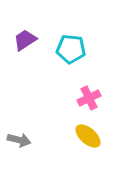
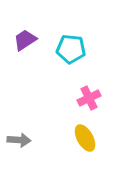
yellow ellipse: moved 3 px left, 2 px down; rotated 20 degrees clockwise
gray arrow: rotated 10 degrees counterclockwise
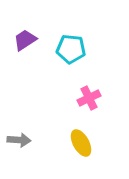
yellow ellipse: moved 4 px left, 5 px down
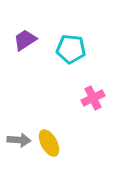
pink cross: moved 4 px right
yellow ellipse: moved 32 px left
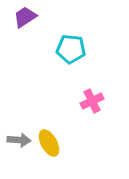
purple trapezoid: moved 23 px up
pink cross: moved 1 px left, 3 px down
